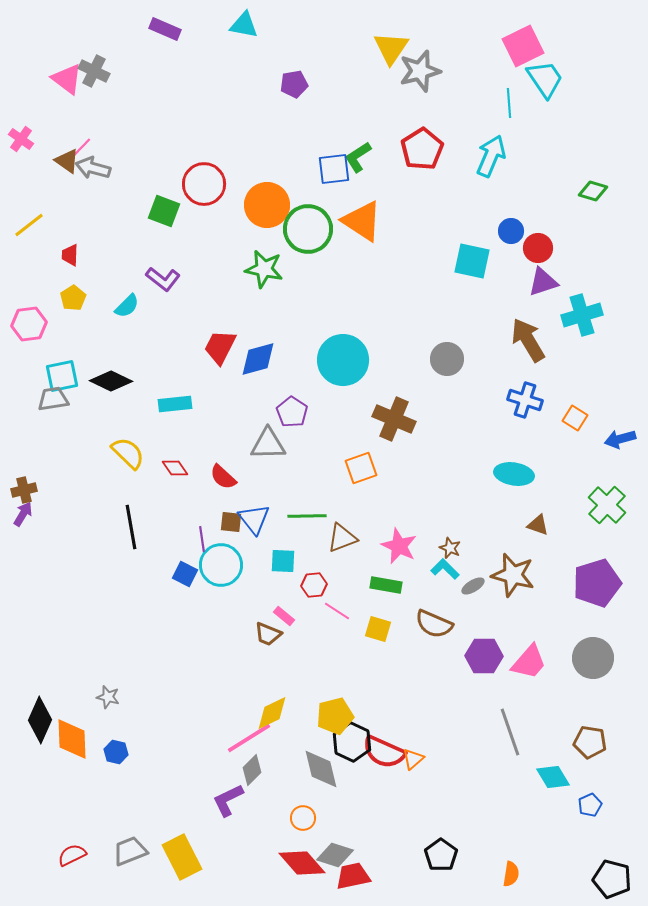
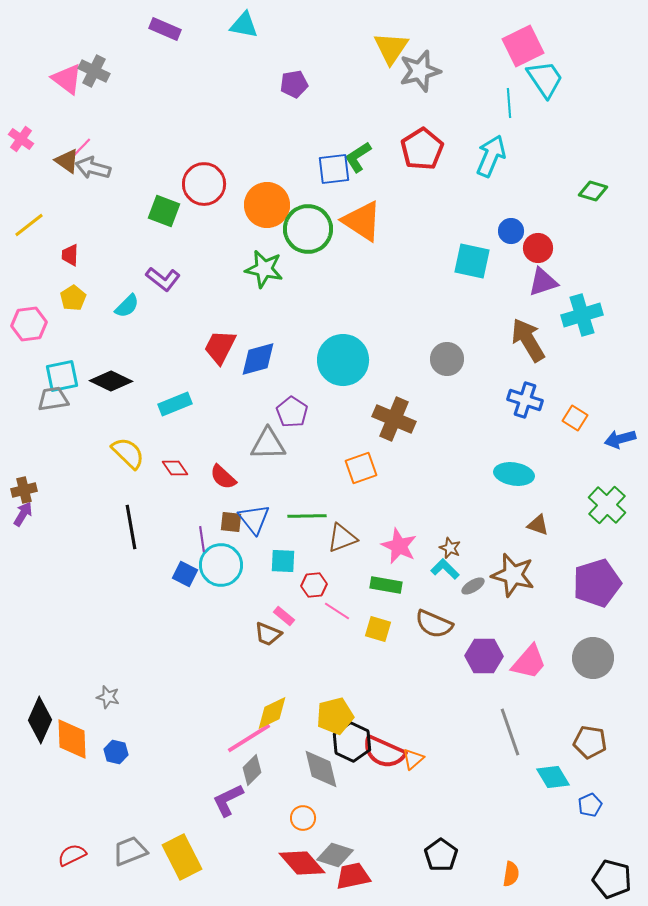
cyan rectangle at (175, 404): rotated 16 degrees counterclockwise
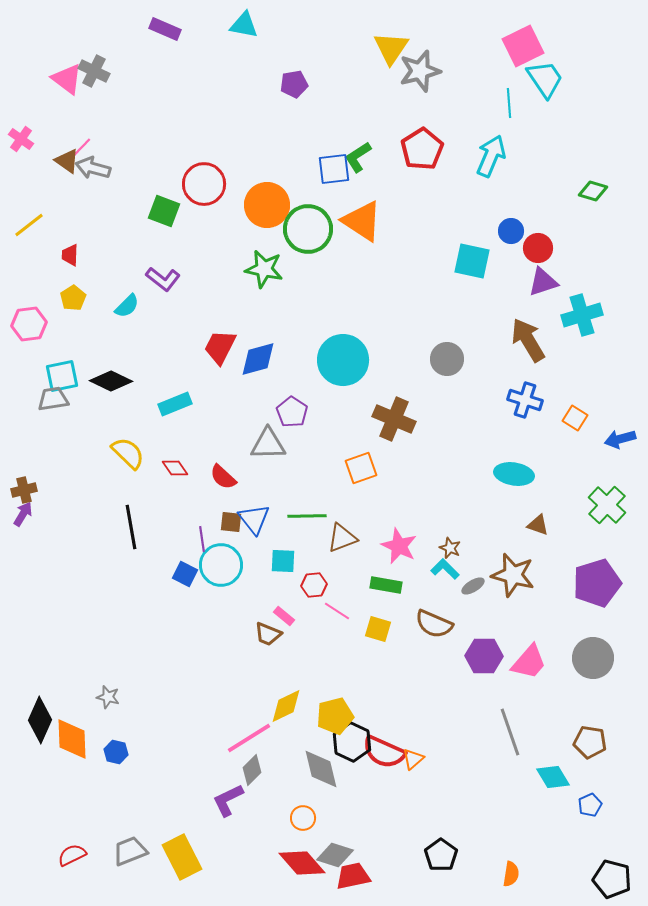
yellow diamond at (272, 713): moved 14 px right, 7 px up
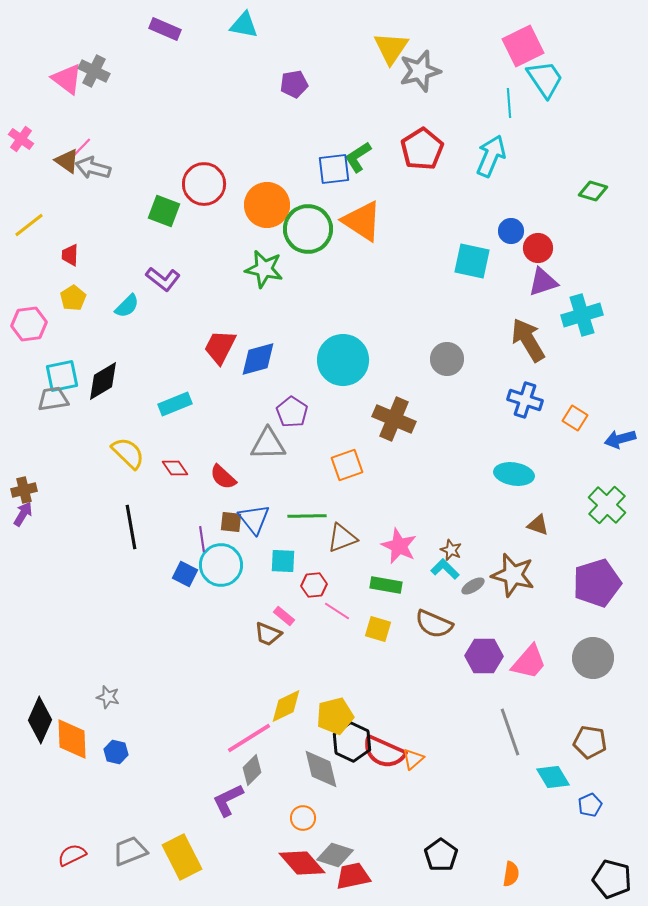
black diamond at (111, 381): moved 8 px left; rotated 57 degrees counterclockwise
orange square at (361, 468): moved 14 px left, 3 px up
brown star at (450, 548): moved 1 px right, 2 px down
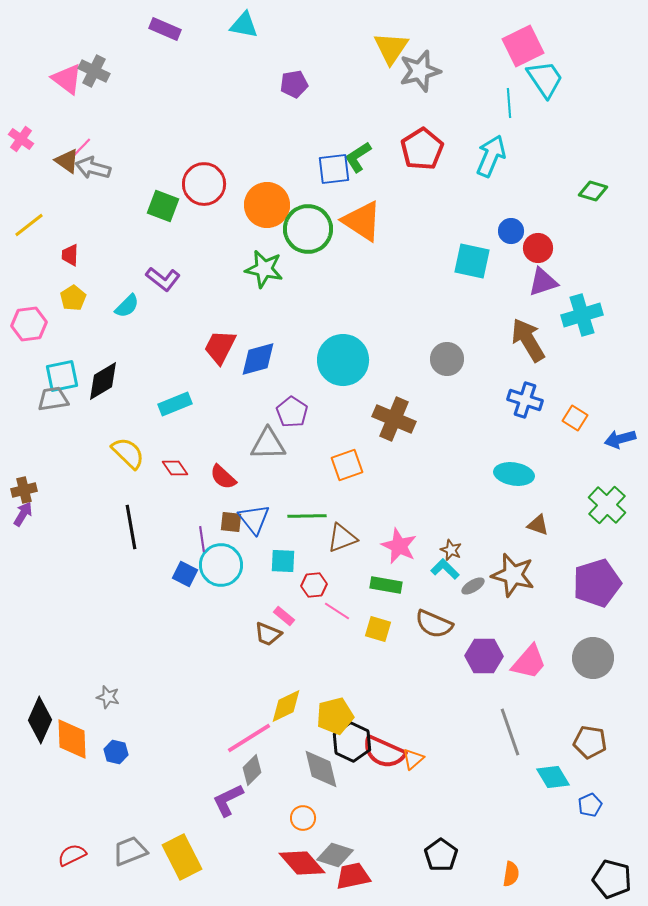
green square at (164, 211): moved 1 px left, 5 px up
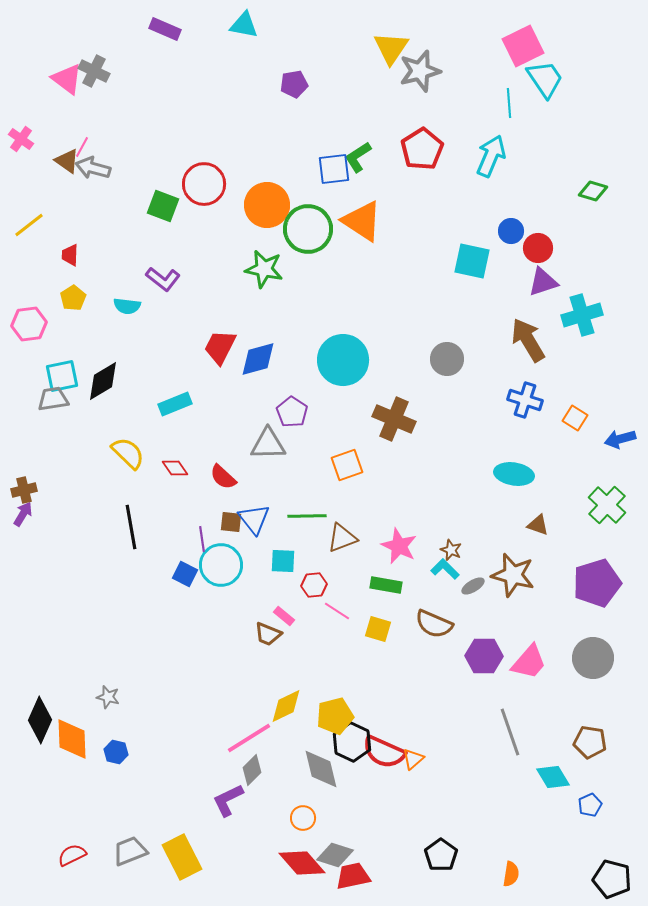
pink line at (82, 147): rotated 15 degrees counterclockwise
cyan semicircle at (127, 306): rotated 52 degrees clockwise
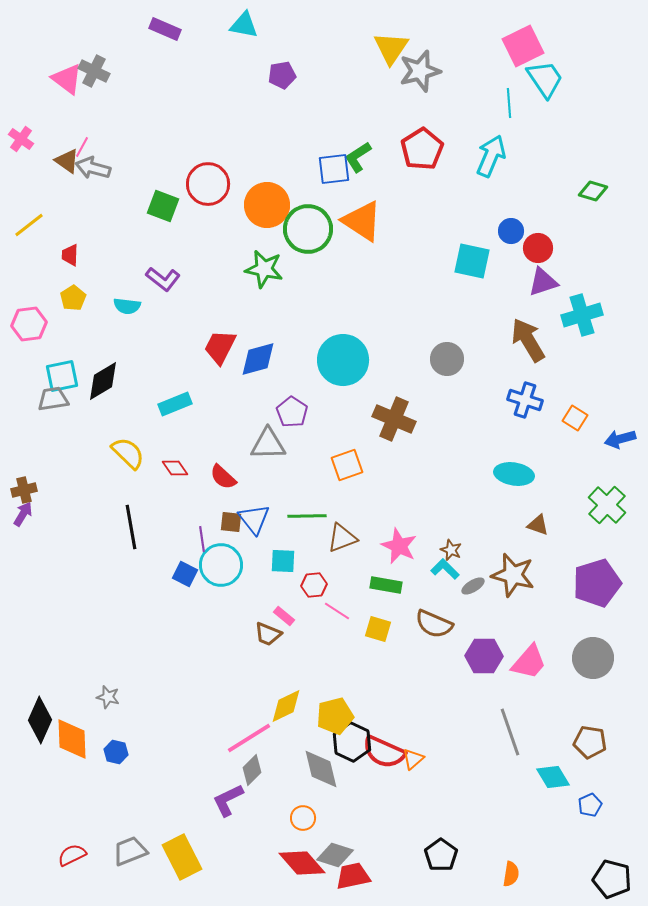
purple pentagon at (294, 84): moved 12 px left, 9 px up
red circle at (204, 184): moved 4 px right
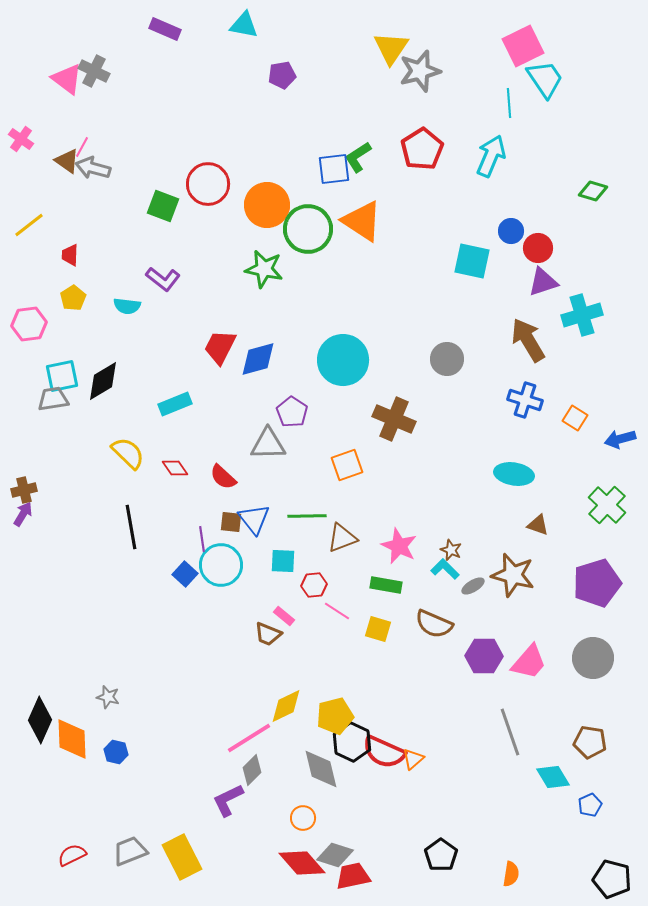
blue square at (185, 574): rotated 15 degrees clockwise
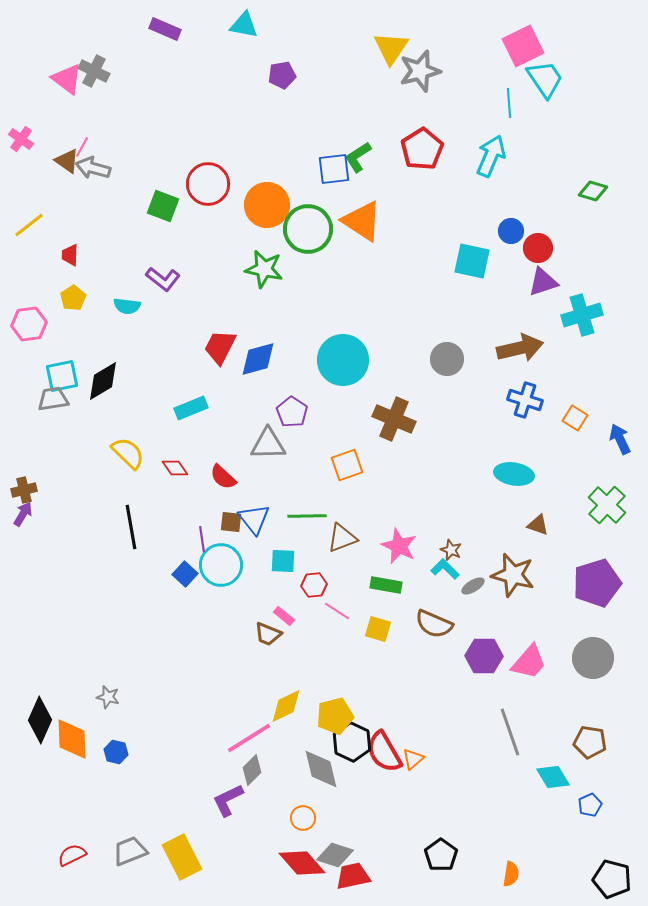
brown arrow at (528, 340): moved 8 px left, 8 px down; rotated 108 degrees clockwise
cyan rectangle at (175, 404): moved 16 px right, 4 px down
blue arrow at (620, 439): rotated 80 degrees clockwise
red semicircle at (384, 752): rotated 36 degrees clockwise
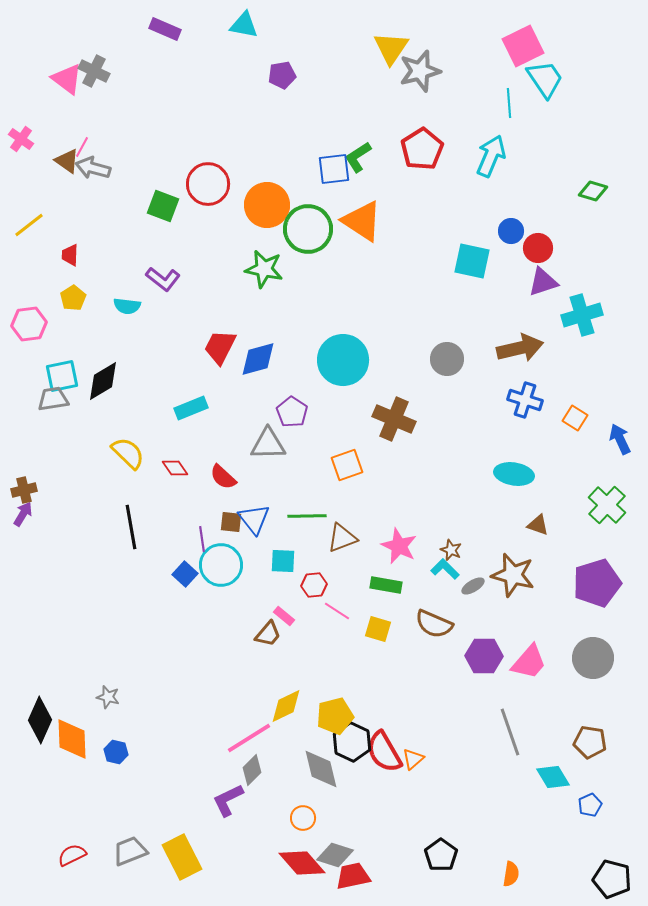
brown trapezoid at (268, 634): rotated 72 degrees counterclockwise
